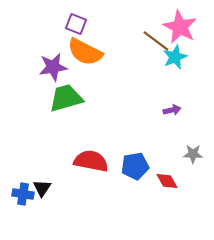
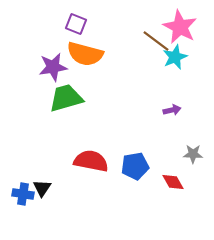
orange semicircle: moved 2 px down; rotated 12 degrees counterclockwise
red diamond: moved 6 px right, 1 px down
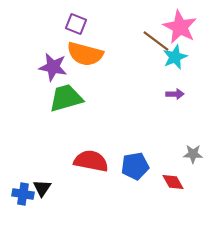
purple star: rotated 20 degrees clockwise
purple arrow: moved 3 px right, 16 px up; rotated 12 degrees clockwise
